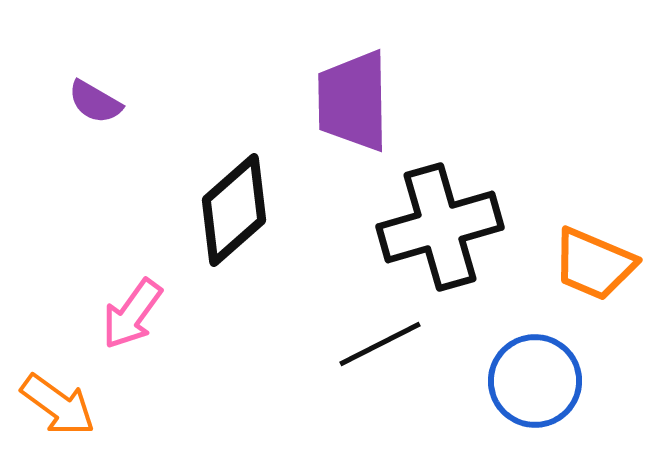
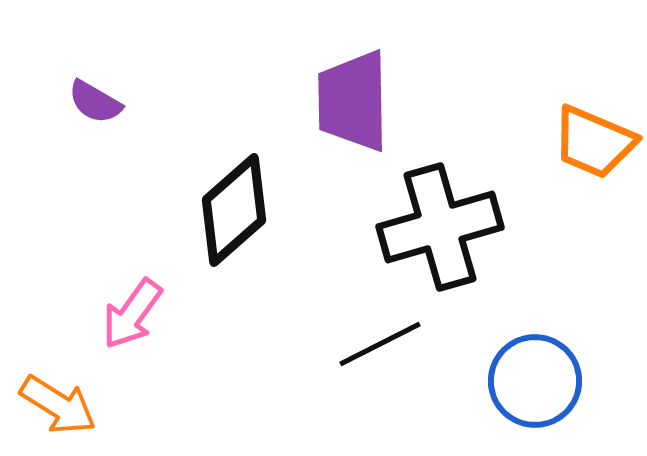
orange trapezoid: moved 122 px up
orange arrow: rotated 4 degrees counterclockwise
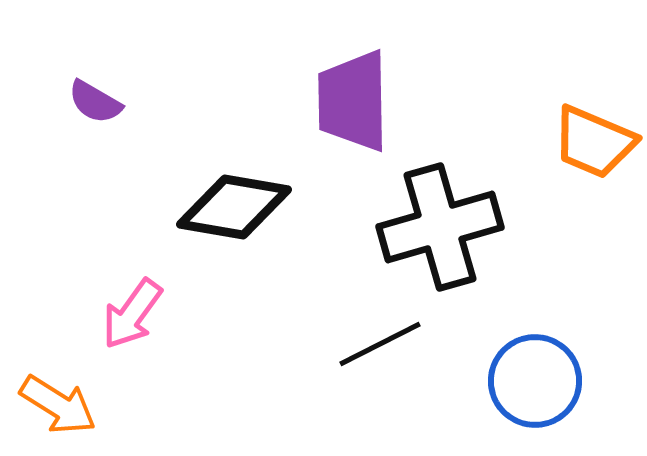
black diamond: moved 3 px up; rotated 51 degrees clockwise
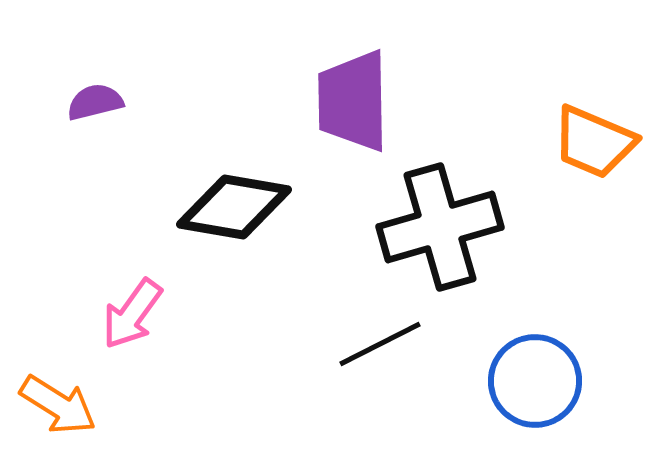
purple semicircle: rotated 136 degrees clockwise
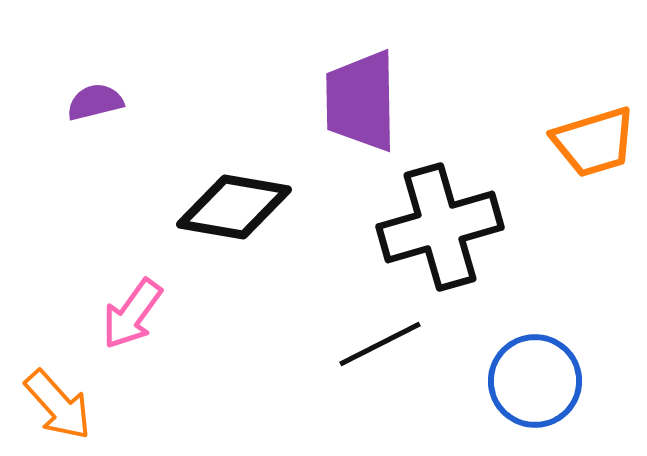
purple trapezoid: moved 8 px right
orange trapezoid: rotated 40 degrees counterclockwise
orange arrow: rotated 16 degrees clockwise
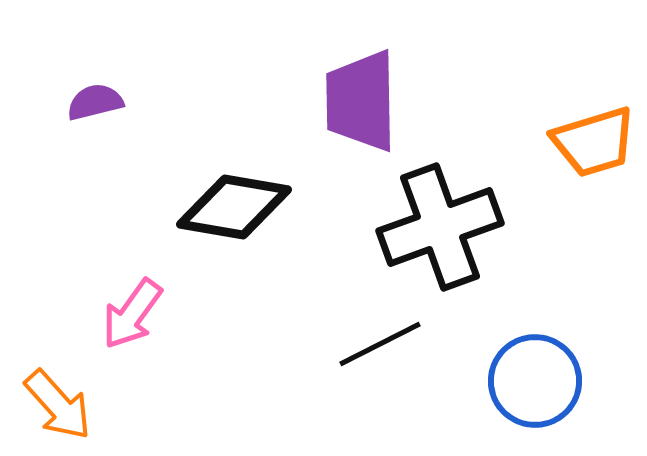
black cross: rotated 4 degrees counterclockwise
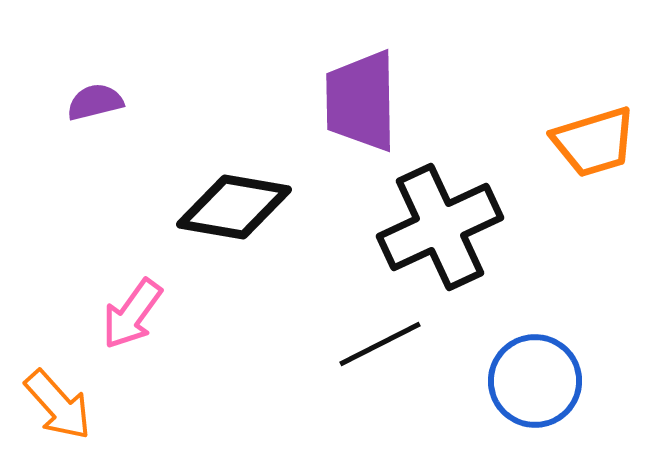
black cross: rotated 5 degrees counterclockwise
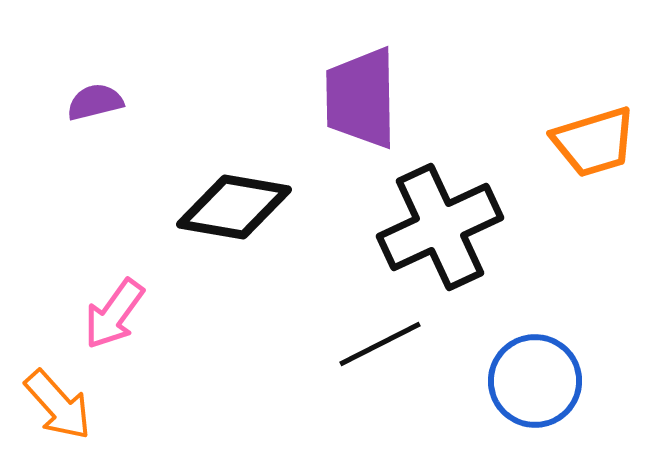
purple trapezoid: moved 3 px up
pink arrow: moved 18 px left
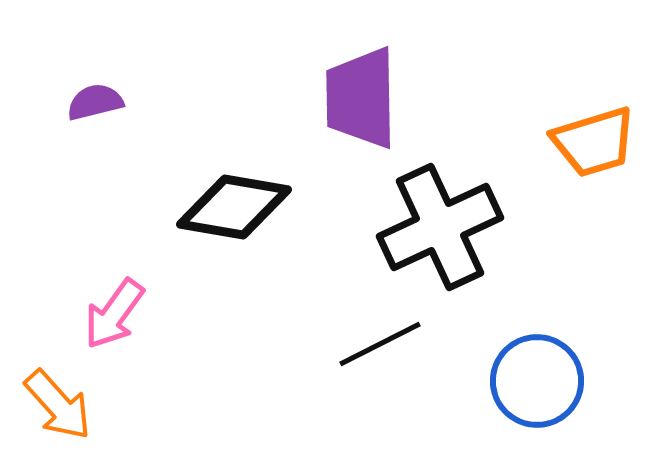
blue circle: moved 2 px right
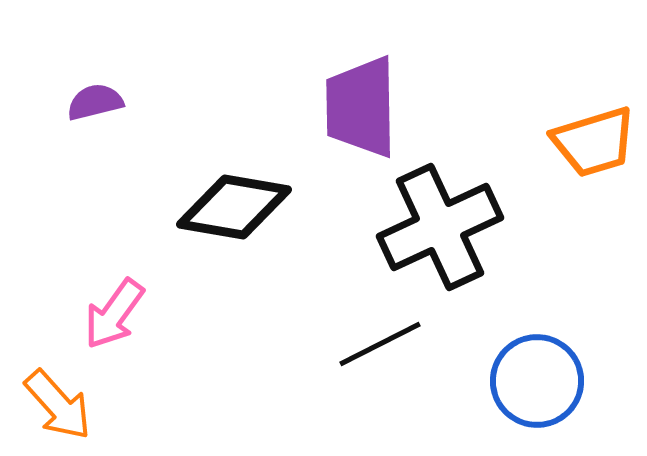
purple trapezoid: moved 9 px down
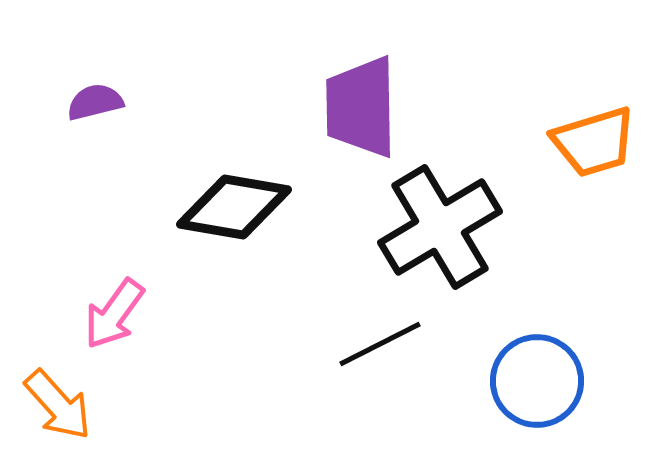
black cross: rotated 6 degrees counterclockwise
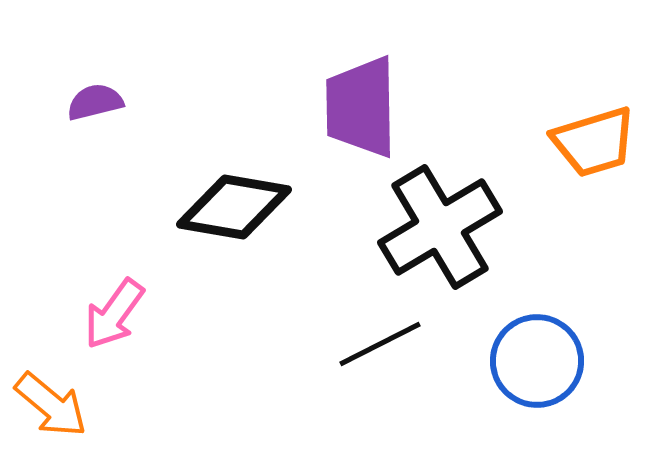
blue circle: moved 20 px up
orange arrow: moved 7 px left; rotated 8 degrees counterclockwise
